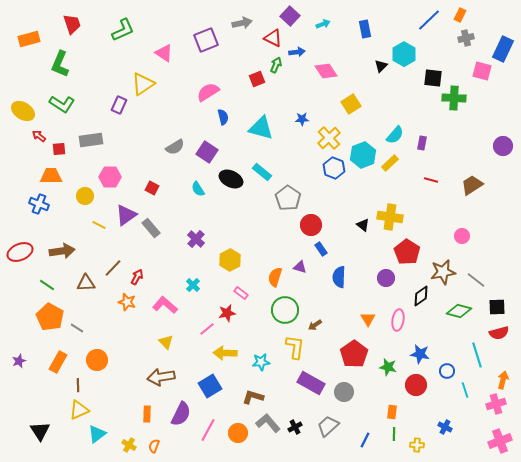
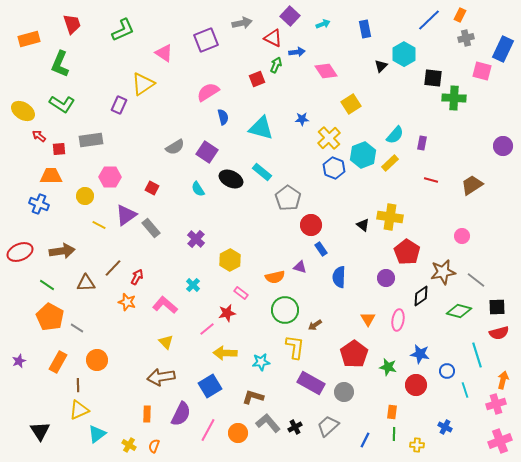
orange semicircle at (275, 277): rotated 120 degrees counterclockwise
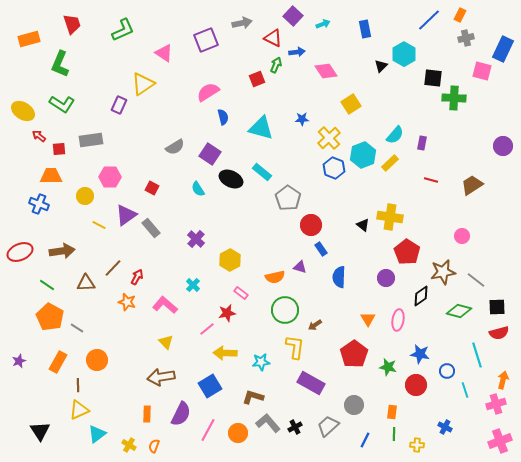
purple square at (290, 16): moved 3 px right
purple square at (207, 152): moved 3 px right, 2 px down
gray circle at (344, 392): moved 10 px right, 13 px down
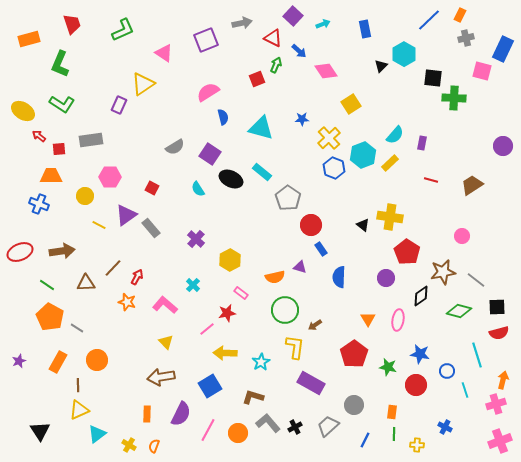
blue arrow at (297, 52): moved 2 px right, 1 px up; rotated 49 degrees clockwise
cyan star at (261, 362): rotated 24 degrees counterclockwise
